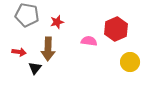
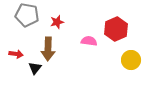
red arrow: moved 3 px left, 2 px down
yellow circle: moved 1 px right, 2 px up
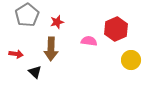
gray pentagon: rotated 30 degrees clockwise
brown arrow: moved 3 px right
black triangle: moved 4 px down; rotated 24 degrees counterclockwise
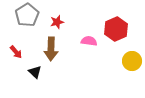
red arrow: moved 2 px up; rotated 40 degrees clockwise
yellow circle: moved 1 px right, 1 px down
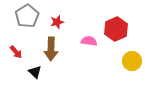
gray pentagon: moved 1 px down
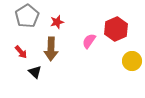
pink semicircle: rotated 63 degrees counterclockwise
red arrow: moved 5 px right
